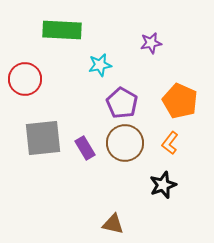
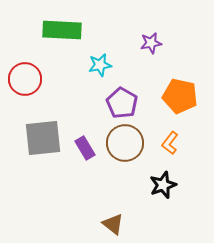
orange pentagon: moved 5 px up; rotated 12 degrees counterclockwise
brown triangle: rotated 25 degrees clockwise
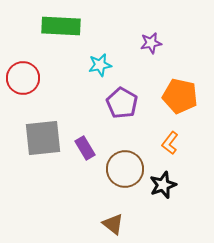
green rectangle: moved 1 px left, 4 px up
red circle: moved 2 px left, 1 px up
brown circle: moved 26 px down
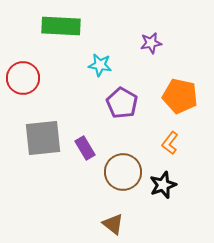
cyan star: rotated 20 degrees clockwise
brown circle: moved 2 px left, 3 px down
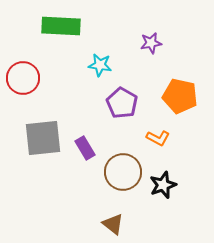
orange L-shape: moved 12 px left, 5 px up; rotated 100 degrees counterclockwise
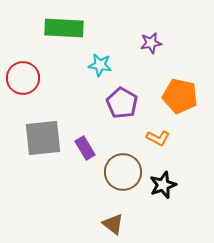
green rectangle: moved 3 px right, 2 px down
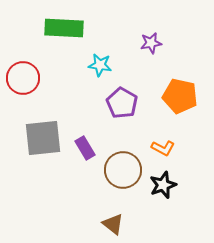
orange L-shape: moved 5 px right, 10 px down
brown circle: moved 2 px up
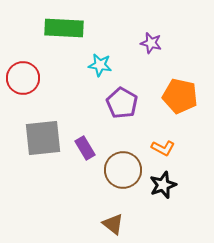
purple star: rotated 25 degrees clockwise
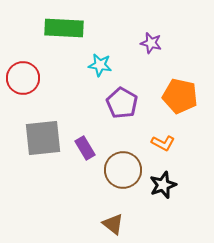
orange L-shape: moved 5 px up
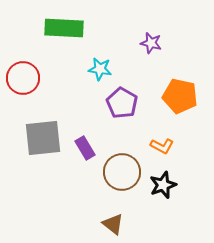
cyan star: moved 4 px down
orange L-shape: moved 1 px left, 3 px down
brown circle: moved 1 px left, 2 px down
